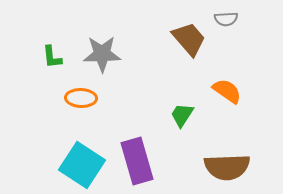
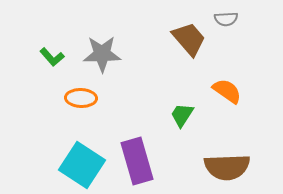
green L-shape: rotated 35 degrees counterclockwise
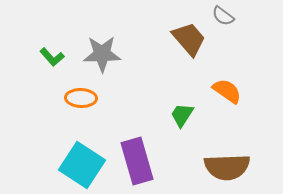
gray semicircle: moved 3 px left, 3 px up; rotated 40 degrees clockwise
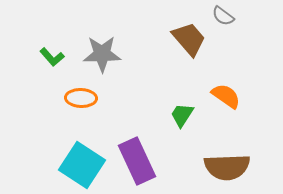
orange semicircle: moved 1 px left, 5 px down
purple rectangle: rotated 9 degrees counterclockwise
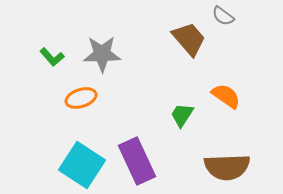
orange ellipse: rotated 20 degrees counterclockwise
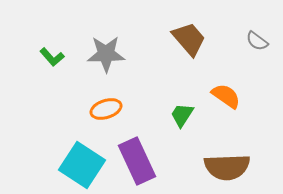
gray semicircle: moved 34 px right, 25 px down
gray star: moved 4 px right
orange ellipse: moved 25 px right, 11 px down
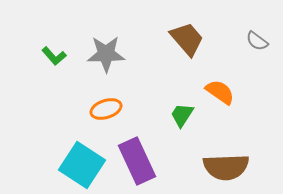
brown trapezoid: moved 2 px left
green L-shape: moved 2 px right, 1 px up
orange semicircle: moved 6 px left, 4 px up
brown semicircle: moved 1 px left
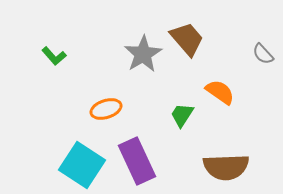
gray semicircle: moved 6 px right, 13 px down; rotated 10 degrees clockwise
gray star: moved 37 px right; rotated 30 degrees counterclockwise
